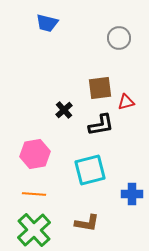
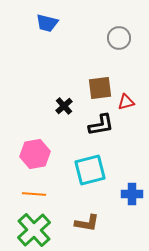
black cross: moved 4 px up
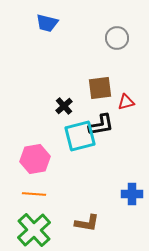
gray circle: moved 2 px left
pink hexagon: moved 5 px down
cyan square: moved 10 px left, 34 px up
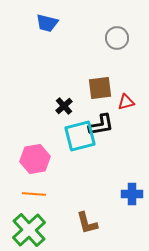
brown L-shape: rotated 65 degrees clockwise
green cross: moved 5 px left
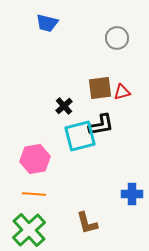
red triangle: moved 4 px left, 10 px up
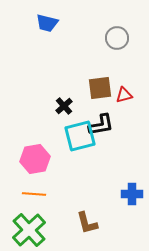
red triangle: moved 2 px right, 3 px down
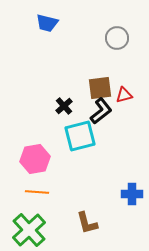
black L-shape: moved 14 px up; rotated 28 degrees counterclockwise
orange line: moved 3 px right, 2 px up
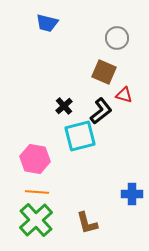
brown square: moved 4 px right, 16 px up; rotated 30 degrees clockwise
red triangle: rotated 30 degrees clockwise
pink hexagon: rotated 20 degrees clockwise
green cross: moved 7 px right, 10 px up
